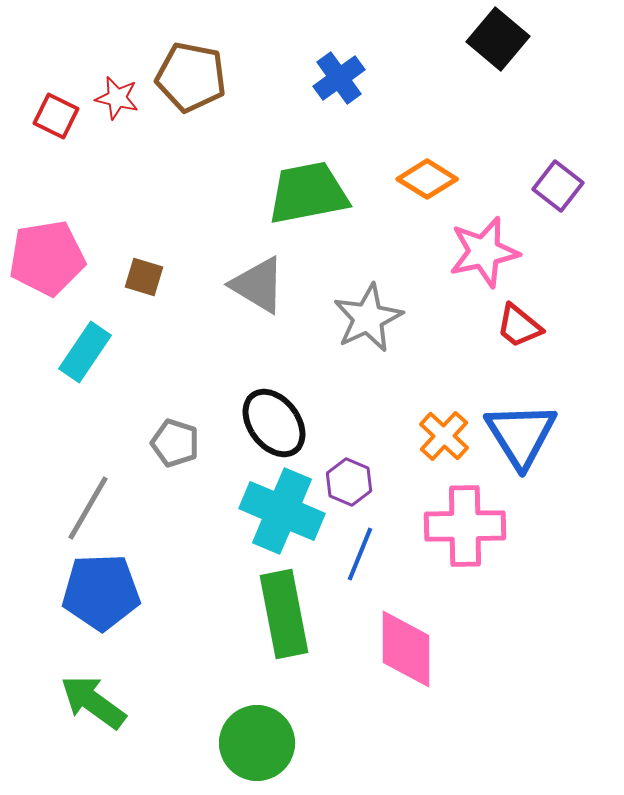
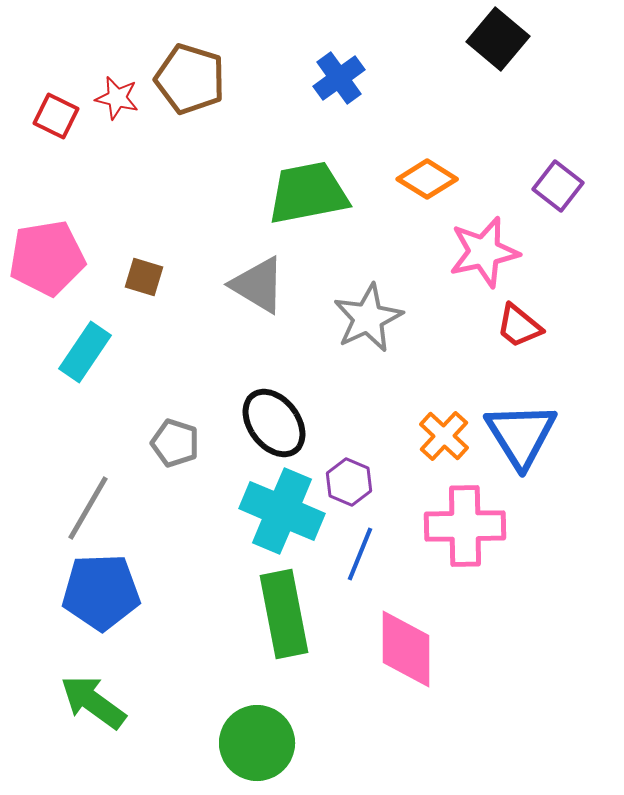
brown pentagon: moved 1 px left, 2 px down; rotated 6 degrees clockwise
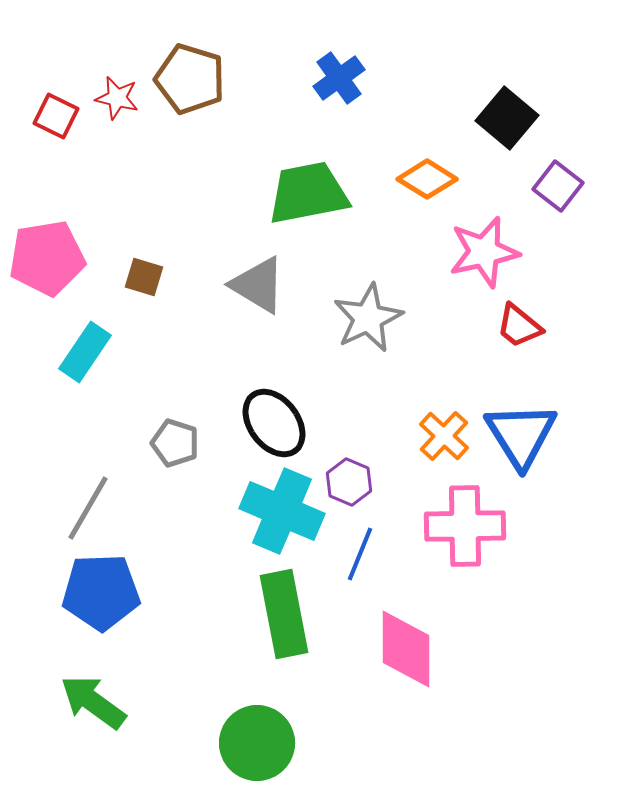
black square: moved 9 px right, 79 px down
